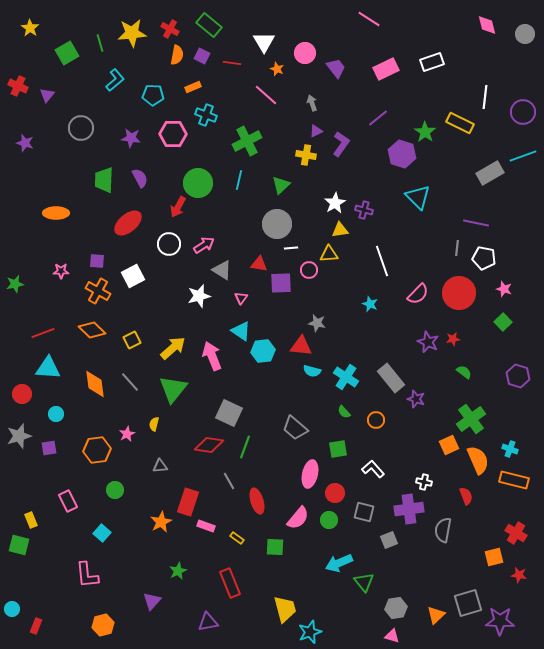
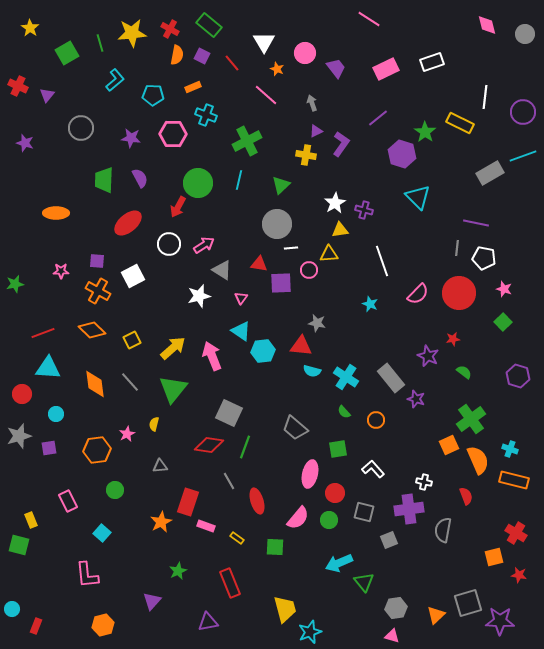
red line at (232, 63): rotated 42 degrees clockwise
purple star at (428, 342): moved 14 px down
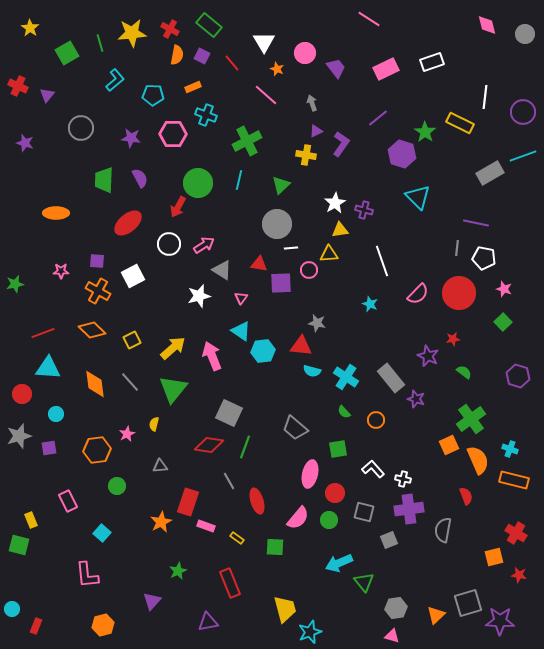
white cross at (424, 482): moved 21 px left, 3 px up
green circle at (115, 490): moved 2 px right, 4 px up
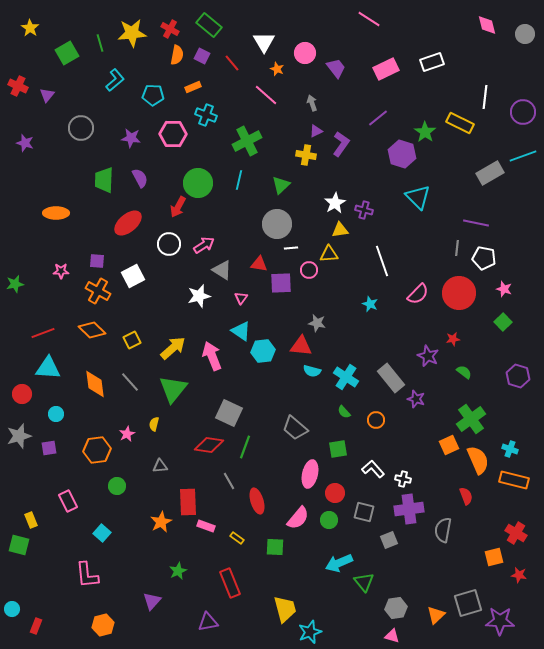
red rectangle at (188, 502): rotated 20 degrees counterclockwise
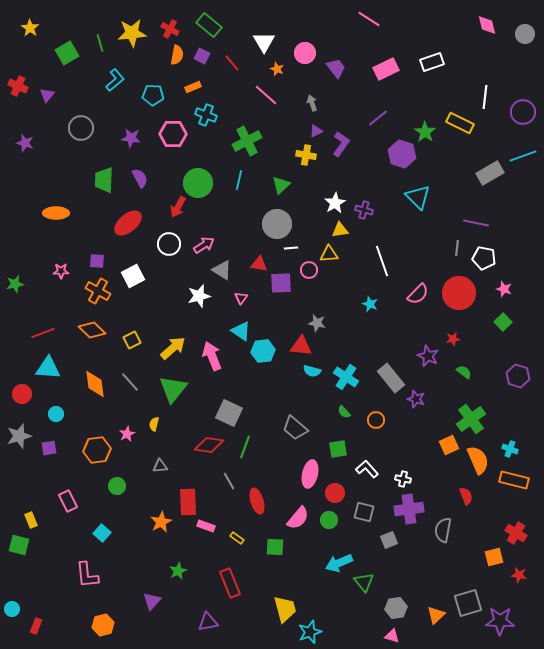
white L-shape at (373, 469): moved 6 px left
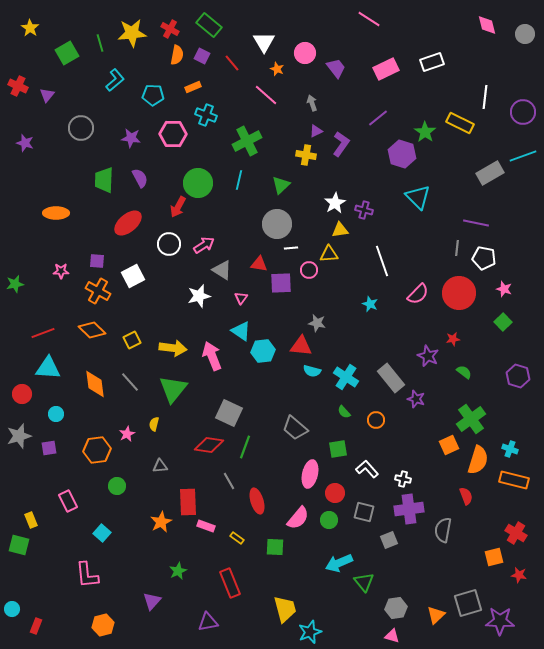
yellow arrow at (173, 348): rotated 48 degrees clockwise
orange semicircle at (478, 460): rotated 40 degrees clockwise
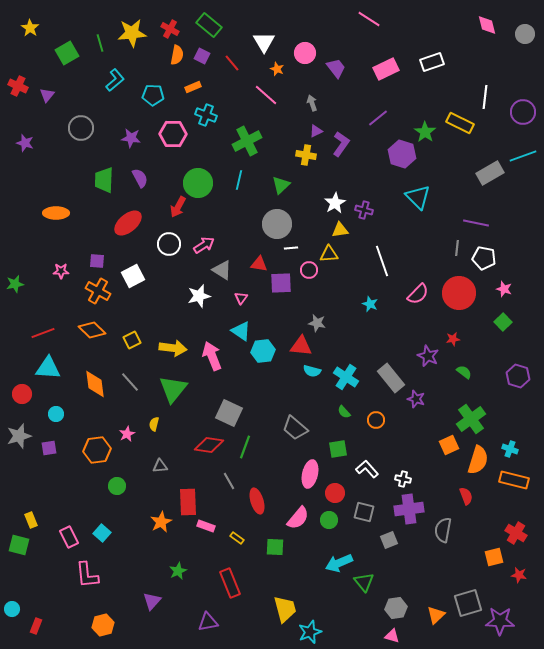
pink rectangle at (68, 501): moved 1 px right, 36 px down
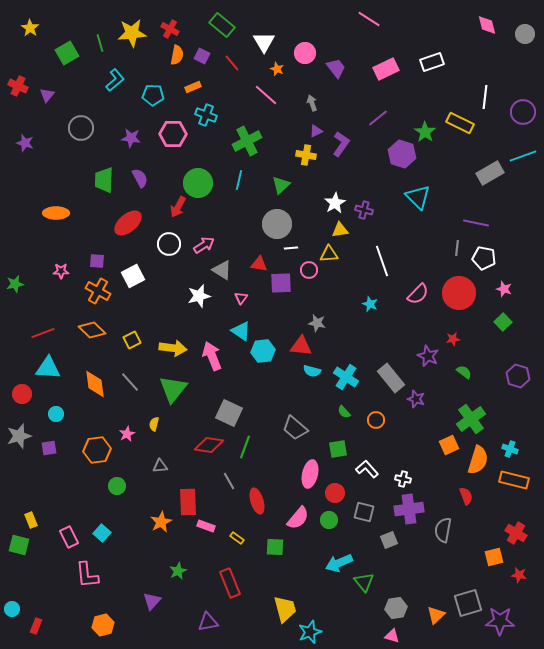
green rectangle at (209, 25): moved 13 px right
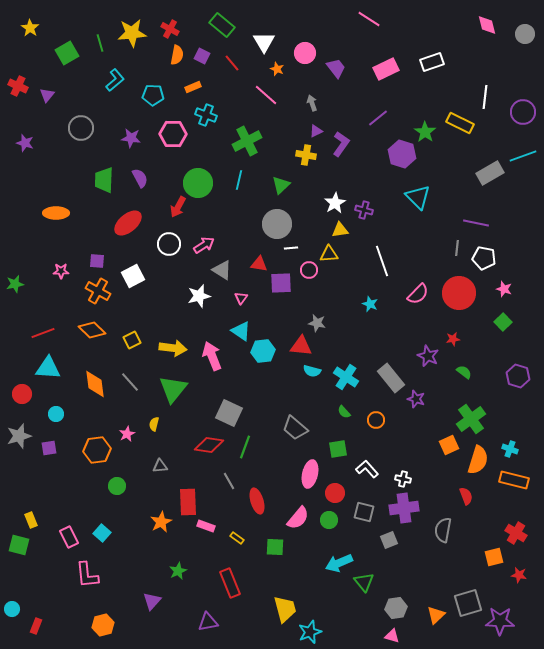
purple cross at (409, 509): moved 5 px left, 1 px up
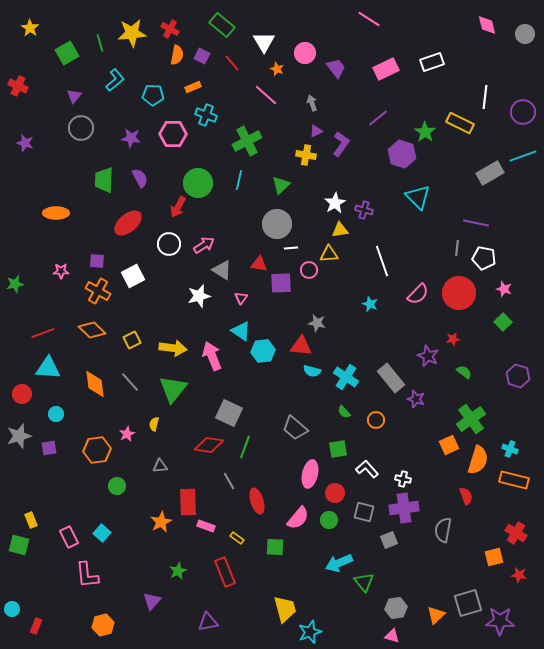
purple triangle at (47, 95): moved 27 px right, 1 px down
red rectangle at (230, 583): moved 5 px left, 11 px up
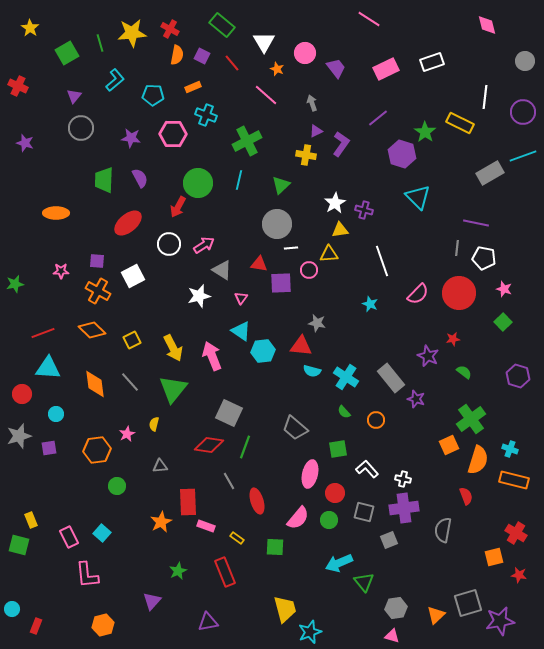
gray circle at (525, 34): moved 27 px down
yellow arrow at (173, 348): rotated 56 degrees clockwise
purple star at (500, 621): rotated 12 degrees counterclockwise
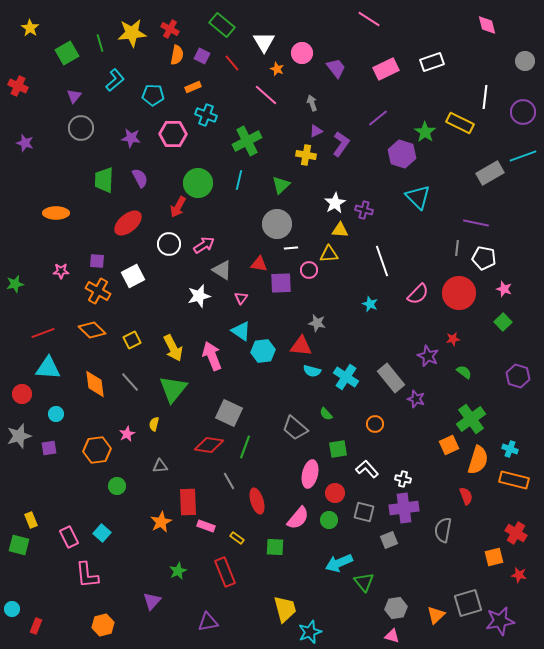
pink circle at (305, 53): moved 3 px left
yellow triangle at (340, 230): rotated 12 degrees clockwise
green semicircle at (344, 412): moved 18 px left, 2 px down
orange circle at (376, 420): moved 1 px left, 4 px down
